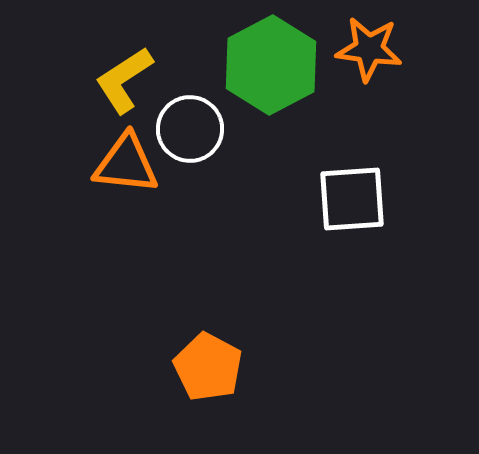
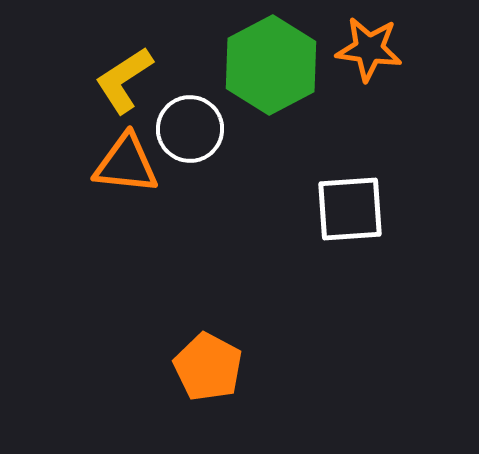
white square: moved 2 px left, 10 px down
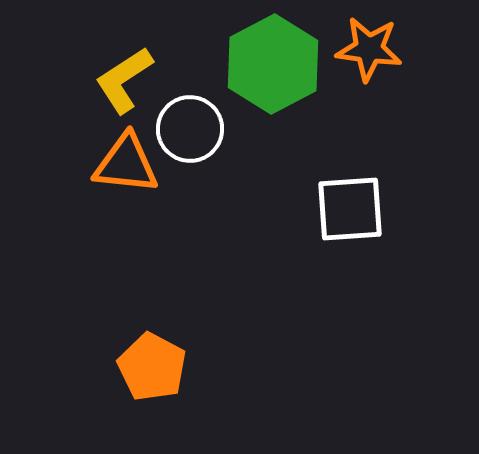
green hexagon: moved 2 px right, 1 px up
orange pentagon: moved 56 px left
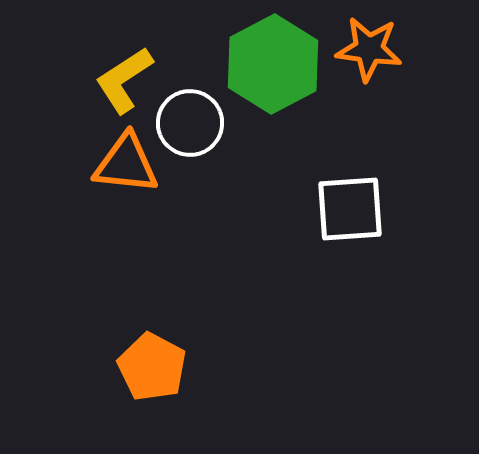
white circle: moved 6 px up
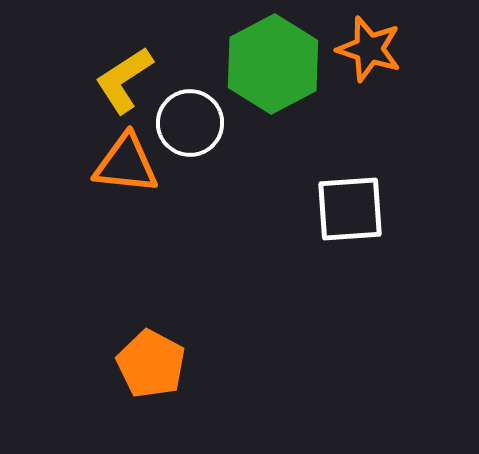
orange star: rotated 10 degrees clockwise
orange pentagon: moved 1 px left, 3 px up
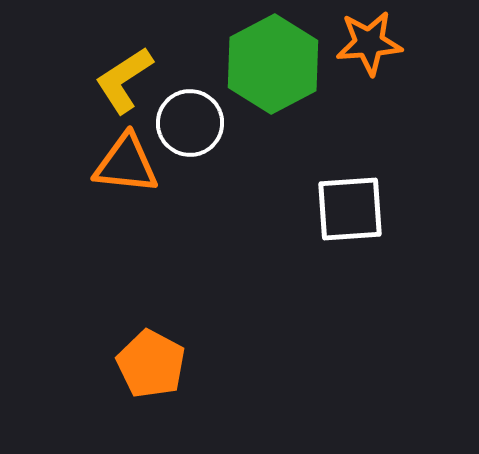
orange star: moved 6 px up; rotated 22 degrees counterclockwise
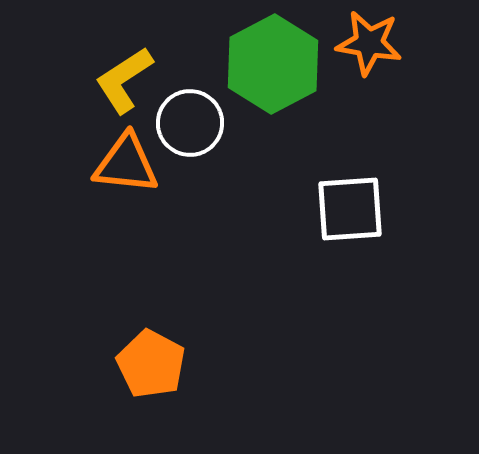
orange star: rotated 14 degrees clockwise
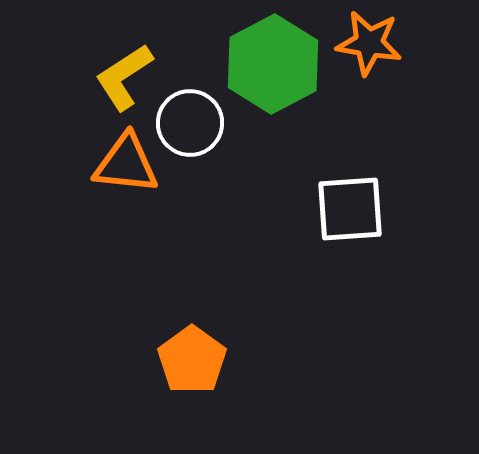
yellow L-shape: moved 3 px up
orange pentagon: moved 41 px right, 4 px up; rotated 8 degrees clockwise
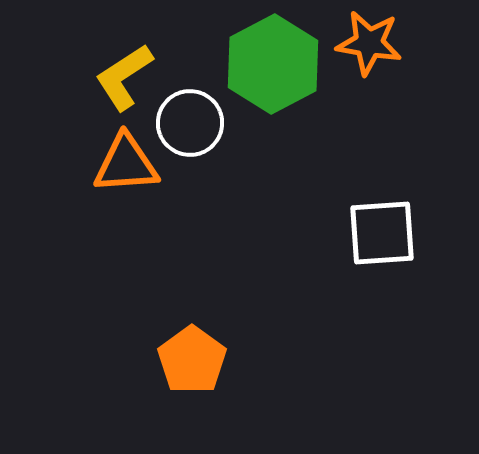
orange triangle: rotated 10 degrees counterclockwise
white square: moved 32 px right, 24 px down
